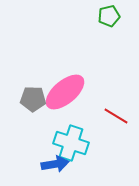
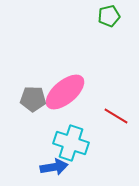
blue arrow: moved 1 px left, 3 px down
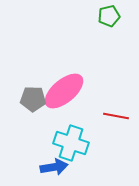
pink ellipse: moved 1 px left, 1 px up
red line: rotated 20 degrees counterclockwise
